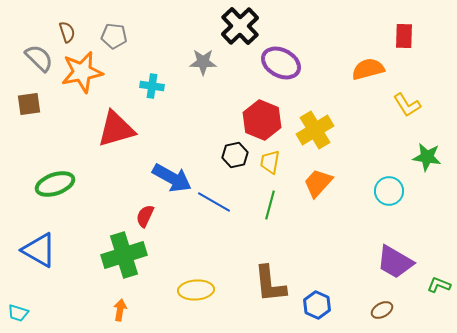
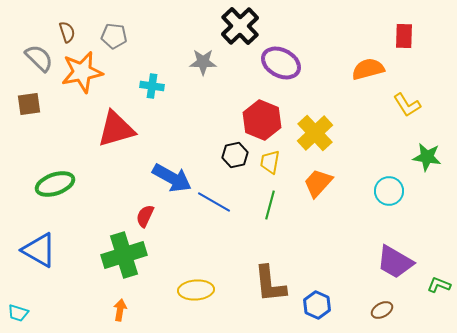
yellow cross: moved 3 px down; rotated 12 degrees counterclockwise
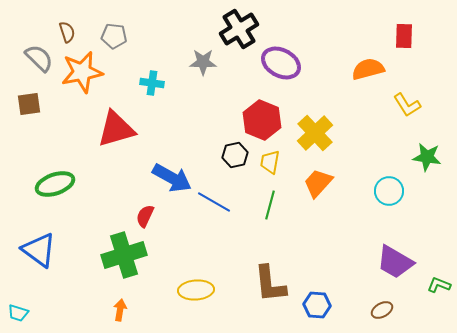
black cross: moved 1 px left, 3 px down; rotated 12 degrees clockwise
cyan cross: moved 3 px up
blue triangle: rotated 6 degrees clockwise
blue hexagon: rotated 20 degrees counterclockwise
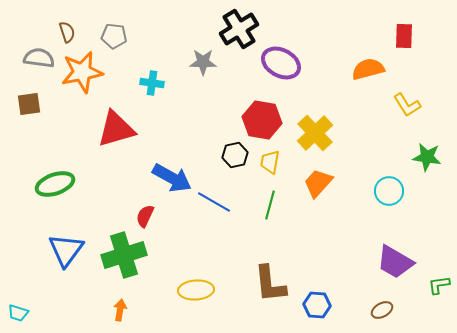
gray semicircle: rotated 36 degrees counterclockwise
red hexagon: rotated 12 degrees counterclockwise
blue triangle: moved 27 px right; rotated 30 degrees clockwise
green L-shape: rotated 30 degrees counterclockwise
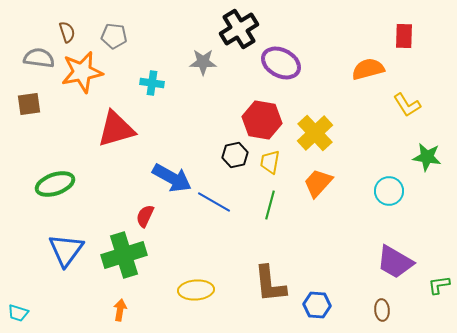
brown ellipse: rotated 65 degrees counterclockwise
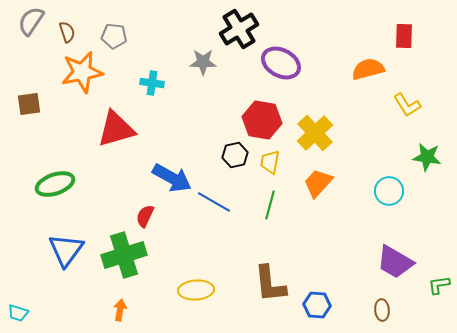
gray semicircle: moved 8 px left, 37 px up; rotated 64 degrees counterclockwise
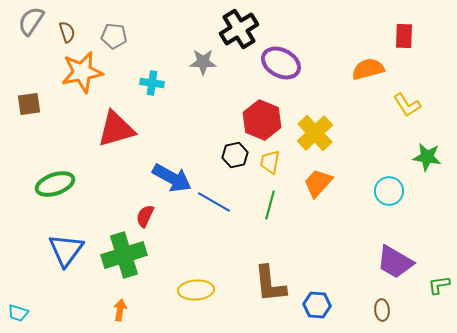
red hexagon: rotated 12 degrees clockwise
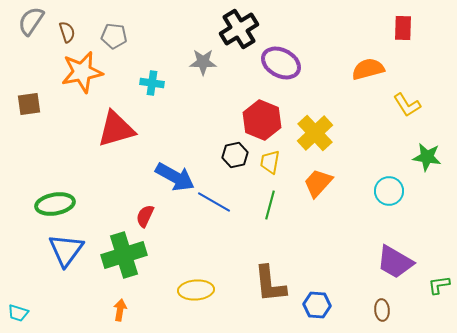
red rectangle: moved 1 px left, 8 px up
blue arrow: moved 3 px right, 1 px up
green ellipse: moved 20 px down; rotated 9 degrees clockwise
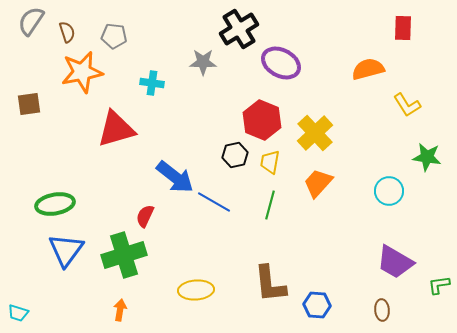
blue arrow: rotated 9 degrees clockwise
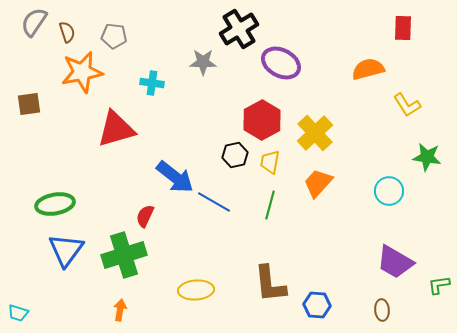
gray semicircle: moved 3 px right, 1 px down
red hexagon: rotated 9 degrees clockwise
